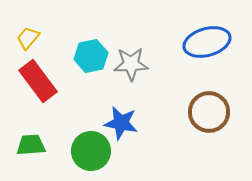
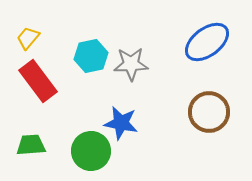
blue ellipse: rotated 21 degrees counterclockwise
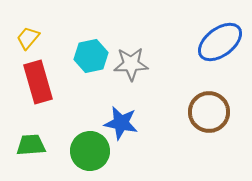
blue ellipse: moved 13 px right
red rectangle: moved 1 px down; rotated 21 degrees clockwise
green circle: moved 1 px left
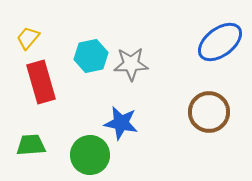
red rectangle: moved 3 px right
green circle: moved 4 px down
